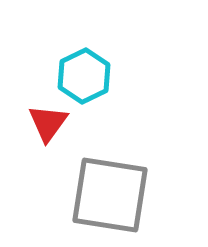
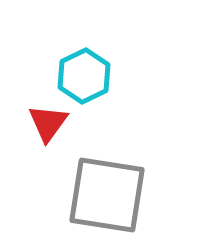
gray square: moved 3 px left
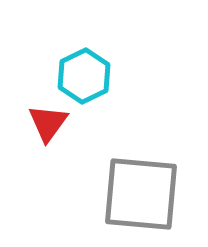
gray square: moved 34 px right, 1 px up; rotated 4 degrees counterclockwise
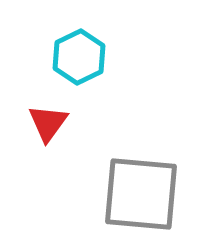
cyan hexagon: moved 5 px left, 19 px up
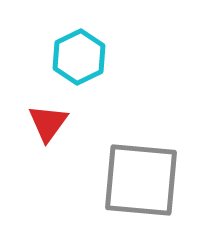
gray square: moved 14 px up
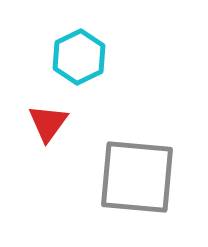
gray square: moved 4 px left, 3 px up
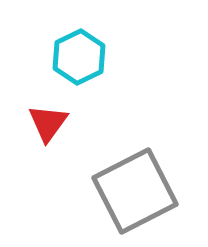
gray square: moved 2 px left, 14 px down; rotated 32 degrees counterclockwise
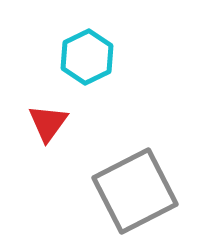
cyan hexagon: moved 8 px right
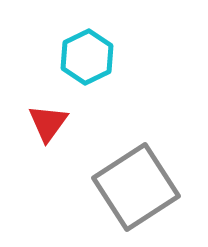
gray square: moved 1 px right, 4 px up; rotated 6 degrees counterclockwise
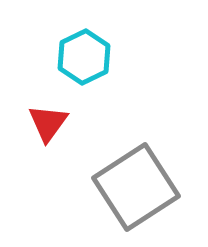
cyan hexagon: moved 3 px left
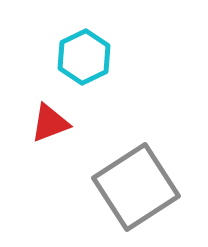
red triangle: moved 2 px right; rotated 33 degrees clockwise
